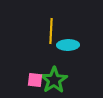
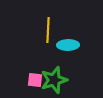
yellow line: moved 3 px left, 1 px up
green star: rotated 16 degrees clockwise
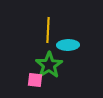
green star: moved 5 px left, 15 px up; rotated 16 degrees counterclockwise
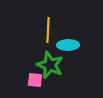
green star: moved 1 px right; rotated 16 degrees counterclockwise
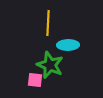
yellow line: moved 7 px up
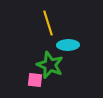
yellow line: rotated 20 degrees counterclockwise
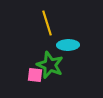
yellow line: moved 1 px left
pink square: moved 5 px up
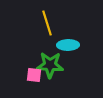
green star: rotated 20 degrees counterclockwise
pink square: moved 1 px left
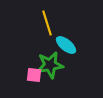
cyan ellipse: moved 2 px left; rotated 40 degrees clockwise
green star: rotated 12 degrees counterclockwise
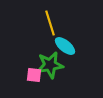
yellow line: moved 3 px right
cyan ellipse: moved 1 px left, 1 px down
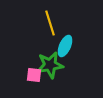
cyan ellipse: rotated 75 degrees clockwise
